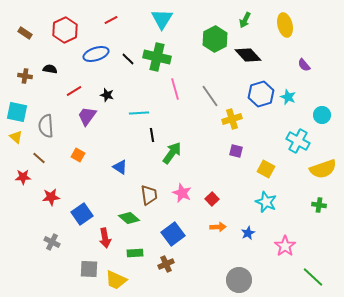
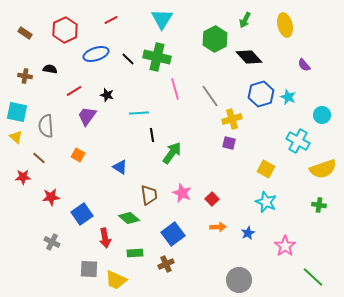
black diamond at (248, 55): moved 1 px right, 2 px down
purple square at (236, 151): moved 7 px left, 8 px up
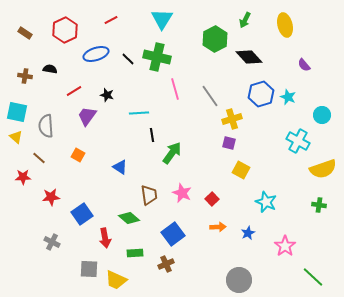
yellow square at (266, 169): moved 25 px left, 1 px down
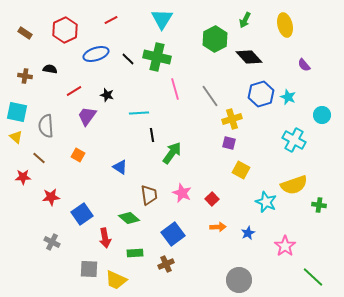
cyan cross at (298, 141): moved 4 px left, 1 px up
yellow semicircle at (323, 169): moved 29 px left, 16 px down
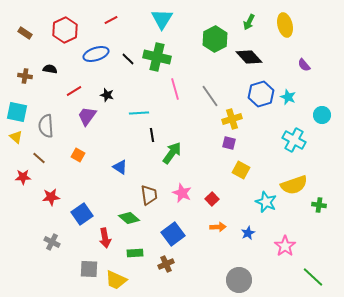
green arrow at (245, 20): moved 4 px right, 2 px down
